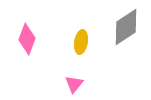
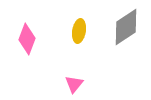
yellow ellipse: moved 2 px left, 11 px up
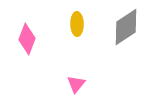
yellow ellipse: moved 2 px left, 7 px up; rotated 10 degrees counterclockwise
pink triangle: moved 2 px right
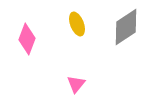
yellow ellipse: rotated 20 degrees counterclockwise
